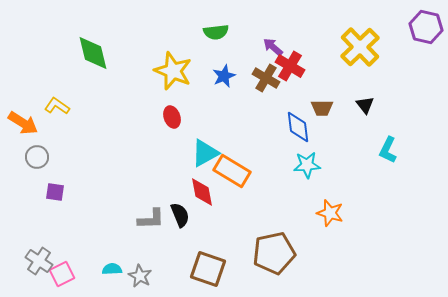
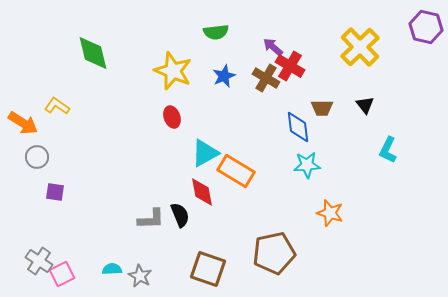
orange rectangle: moved 4 px right
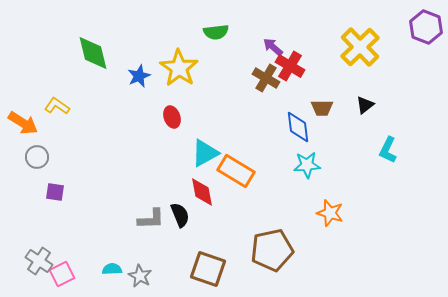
purple hexagon: rotated 8 degrees clockwise
yellow star: moved 6 px right, 3 px up; rotated 12 degrees clockwise
blue star: moved 85 px left
black triangle: rotated 30 degrees clockwise
brown pentagon: moved 2 px left, 3 px up
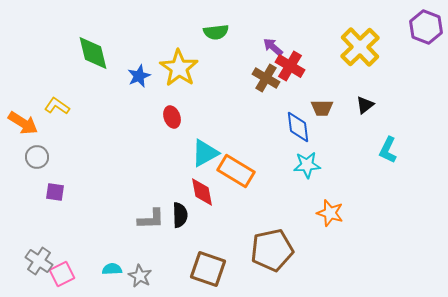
black semicircle: rotated 20 degrees clockwise
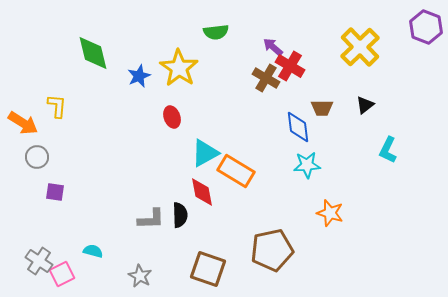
yellow L-shape: rotated 60 degrees clockwise
cyan semicircle: moved 19 px left, 18 px up; rotated 18 degrees clockwise
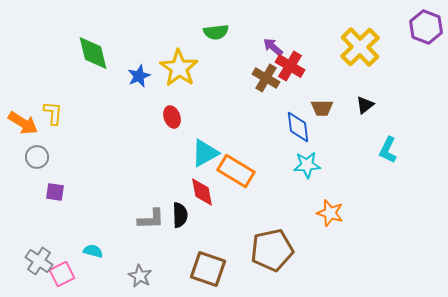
yellow L-shape: moved 4 px left, 7 px down
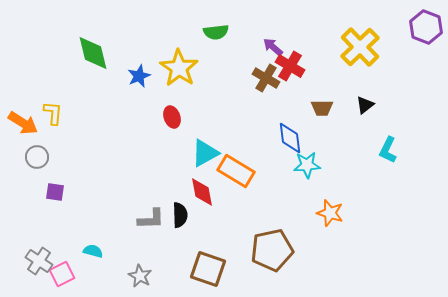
blue diamond: moved 8 px left, 11 px down
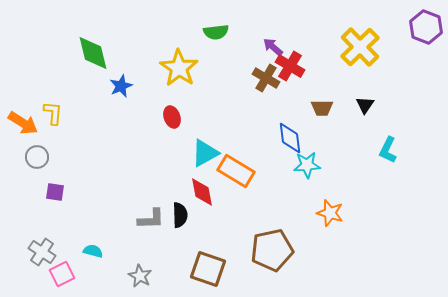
blue star: moved 18 px left, 10 px down
black triangle: rotated 18 degrees counterclockwise
gray cross: moved 3 px right, 9 px up
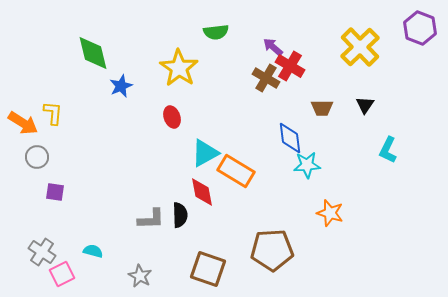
purple hexagon: moved 6 px left, 1 px down
brown pentagon: rotated 9 degrees clockwise
